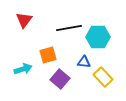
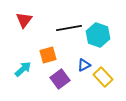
cyan hexagon: moved 2 px up; rotated 20 degrees clockwise
blue triangle: moved 3 px down; rotated 32 degrees counterclockwise
cyan arrow: rotated 24 degrees counterclockwise
purple square: rotated 12 degrees clockwise
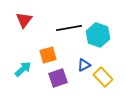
purple square: moved 2 px left, 1 px up; rotated 18 degrees clockwise
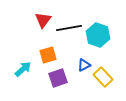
red triangle: moved 19 px right
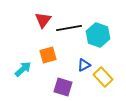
purple square: moved 5 px right, 9 px down; rotated 36 degrees clockwise
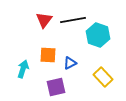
red triangle: moved 1 px right
black line: moved 4 px right, 8 px up
orange square: rotated 18 degrees clockwise
blue triangle: moved 14 px left, 2 px up
cyan arrow: rotated 30 degrees counterclockwise
purple square: moved 7 px left; rotated 30 degrees counterclockwise
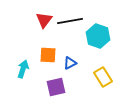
black line: moved 3 px left, 1 px down
cyan hexagon: moved 1 px down
yellow rectangle: rotated 12 degrees clockwise
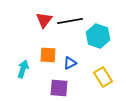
purple square: moved 3 px right, 1 px down; rotated 18 degrees clockwise
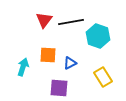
black line: moved 1 px right, 1 px down
cyan arrow: moved 2 px up
